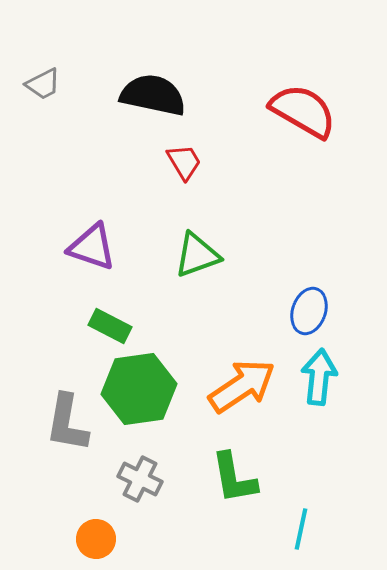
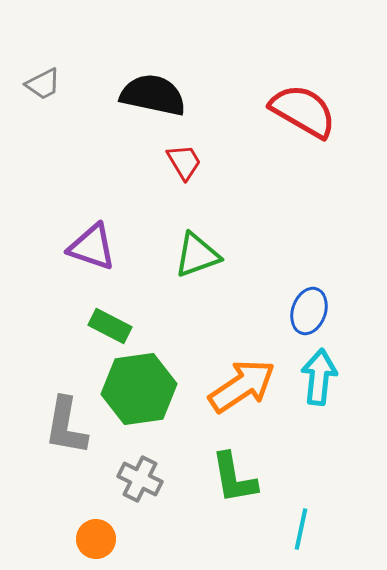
gray L-shape: moved 1 px left, 3 px down
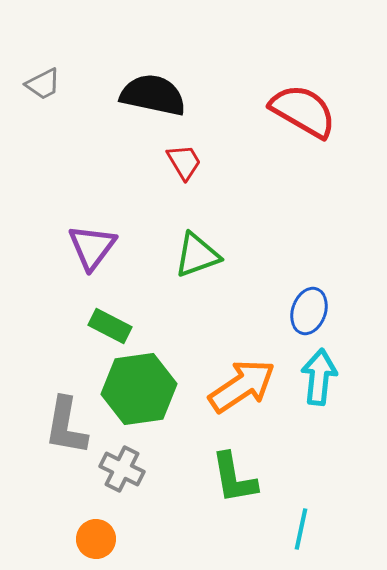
purple triangle: rotated 48 degrees clockwise
gray cross: moved 18 px left, 10 px up
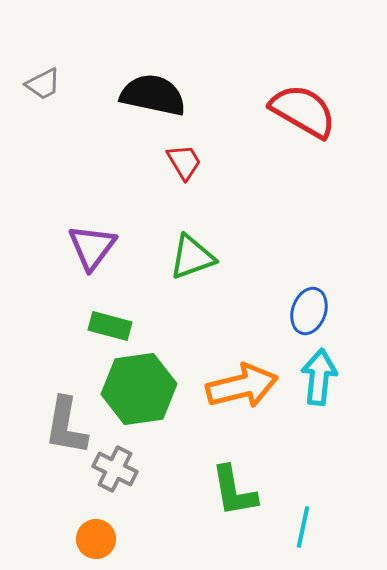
green triangle: moved 5 px left, 2 px down
green rectangle: rotated 12 degrees counterclockwise
orange arrow: rotated 20 degrees clockwise
gray cross: moved 7 px left
green L-shape: moved 13 px down
cyan line: moved 2 px right, 2 px up
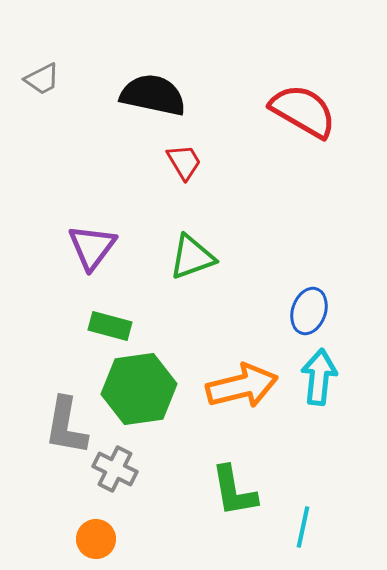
gray trapezoid: moved 1 px left, 5 px up
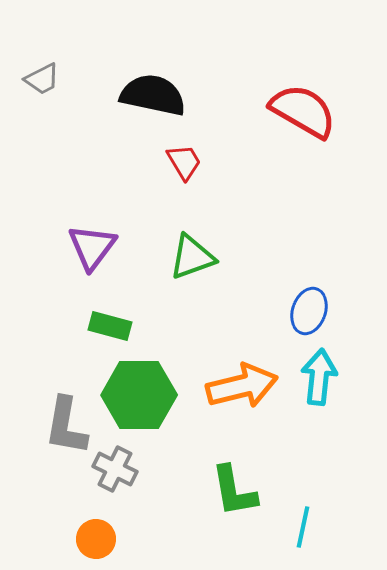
green hexagon: moved 6 px down; rotated 8 degrees clockwise
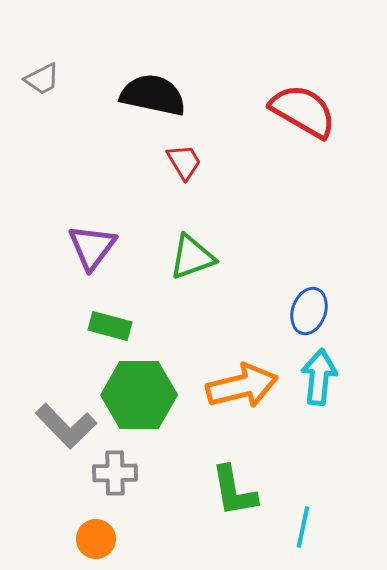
gray L-shape: rotated 54 degrees counterclockwise
gray cross: moved 4 px down; rotated 27 degrees counterclockwise
